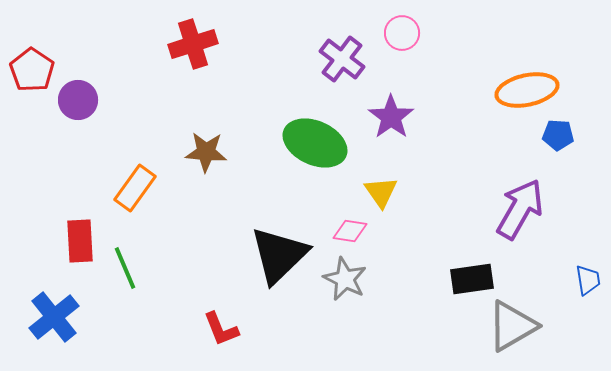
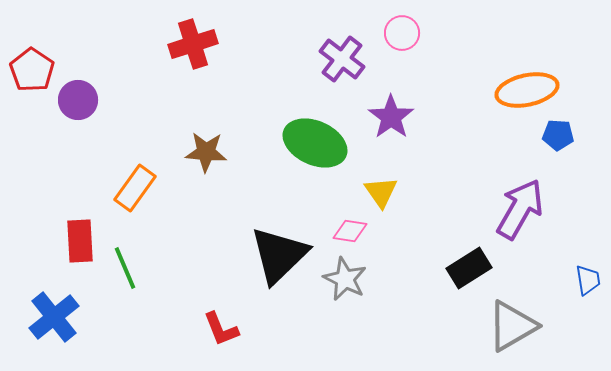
black rectangle: moved 3 px left, 11 px up; rotated 24 degrees counterclockwise
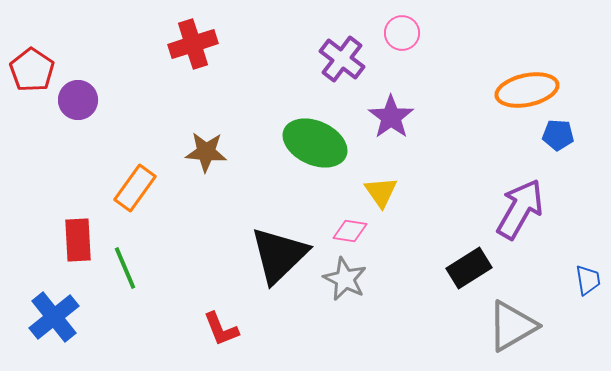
red rectangle: moved 2 px left, 1 px up
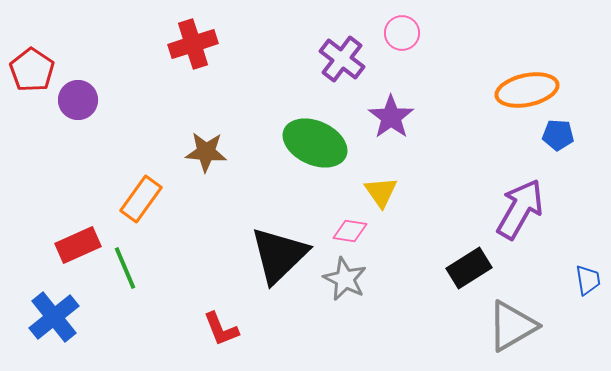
orange rectangle: moved 6 px right, 11 px down
red rectangle: moved 5 px down; rotated 69 degrees clockwise
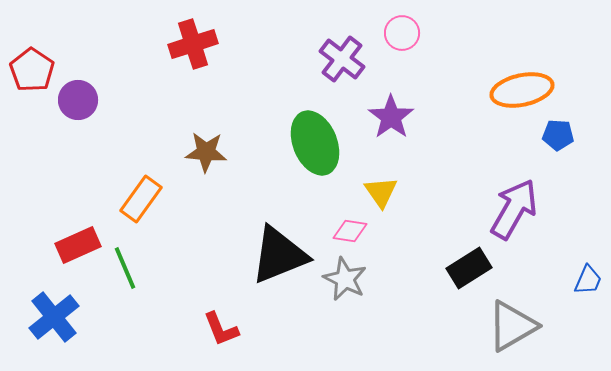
orange ellipse: moved 5 px left
green ellipse: rotated 44 degrees clockwise
purple arrow: moved 6 px left
black triangle: rotated 22 degrees clockwise
blue trapezoid: rotated 32 degrees clockwise
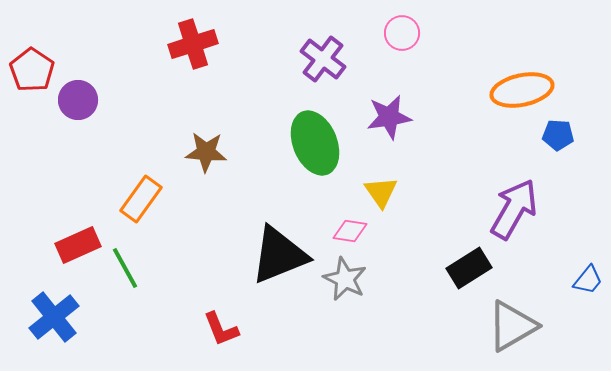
purple cross: moved 19 px left
purple star: moved 2 px left; rotated 27 degrees clockwise
green line: rotated 6 degrees counterclockwise
blue trapezoid: rotated 16 degrees clockwise
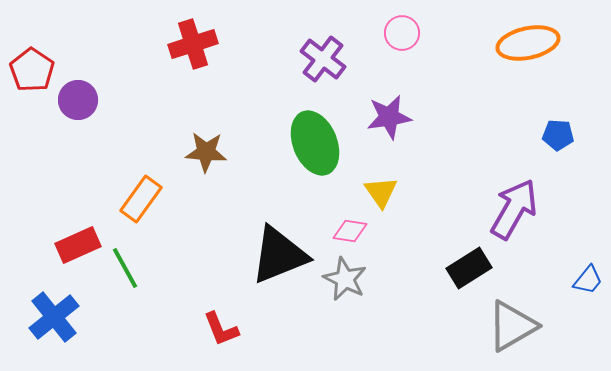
orange ellipse: moved 6 px right, 47 px up
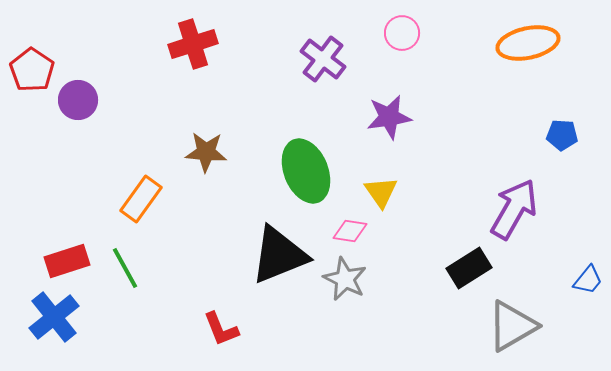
blue pentagon: moved 4 px right
green ellipse: moved 9 px left, 28 px down
red rectangle: moved 11 px left, 16 px down; rotated 6 degrees clockwise
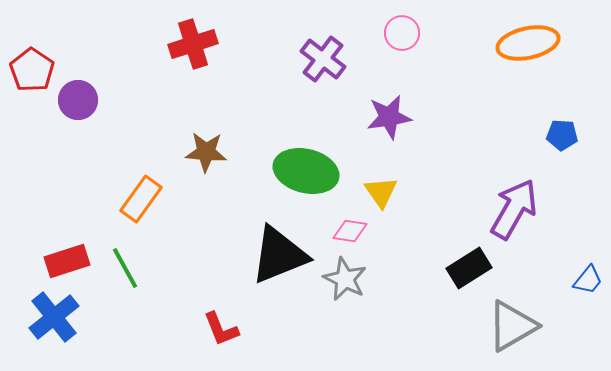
green ellipse: rotated 54 degrees counterclockwise
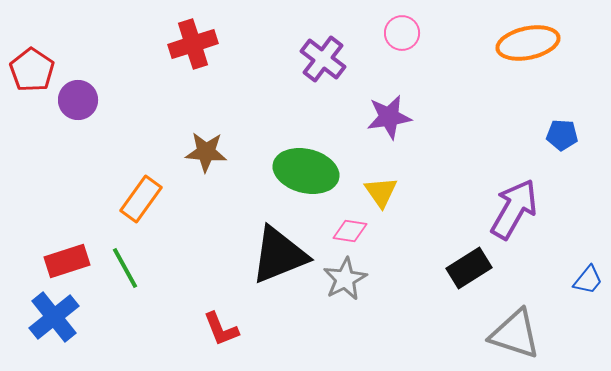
gray star: rotated 18 degrees clockwise
gray triangle: moved 3 px right, 8 px down; rotated 48 degrees clockwise
